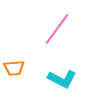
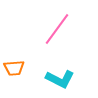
cyan L-shape: moved 2 px left
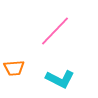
pink line: moved 2 px left, 2 px down; rotated 8 degrees clockwise
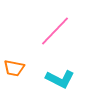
orange trapezoid: rotated 15 degrees clockwise
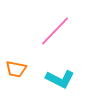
orange trapezoid: moved 2 px right, 1 px down
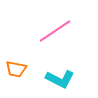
pink line: rotated 12 degrees clockwise
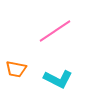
cyan L-shape: moved 2 px left
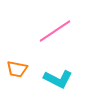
orange trapezoid: moved 1 px right
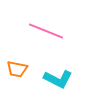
pink line: moved 9 px left; rotated 56 degrees clockwise
